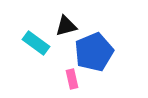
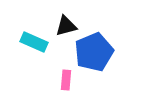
cyan rectangle: moved 2 px left, 1 px up; rotated 12 degrees counterclockwise
pink rectangle: moved 6 px left, 1 px down; rotated 18 degrees clockwise
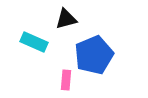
black triangle: moved 7 px up
blue pentagon: moved 3 px down
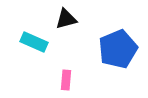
blue pentagon: moved 24 px right, 6 px up
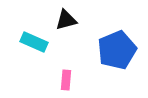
black triangle: moved 1 px down
blue pentagon: moved 1 px left, 1 px down
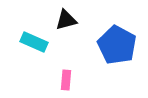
blue pentagon: moved 5 px up; rotated 21 degrees counterclockwise
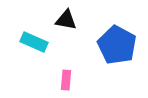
black triangle: rotated 25 degrees clockwise
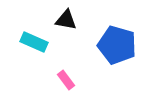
blue pentagon: rotated 12 degrees counterclockwise
pink rectangle: rotated 42 degrees counterclockwise
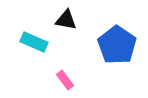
blue pentagon: rotated 18 degrees clockwise
pink rectangle: moved 1 px left
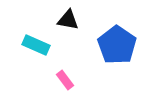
black triangle: moved 2 px right
cyan rectangle: moved 2 px right, 3 px down
